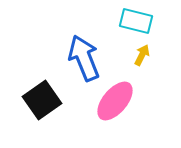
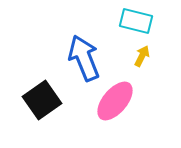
yellow arrow: moved 1 px down
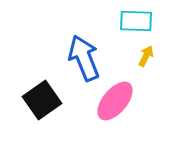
cyan rectangle: rotated 12 degrees counterclockwise
yellow arrow: moved 4 px right
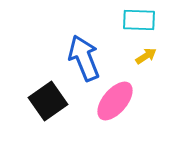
cyan rectangle: moved 3 px right, 1 px up
yellow arrow: rotated 30 degrees clockwise
black square: moved 6 px right, 1 px down
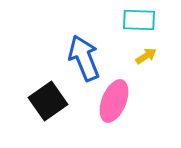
pink ellipse: moved 1 px left; rotated 18 degrees counterclockwise
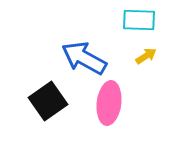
blue arrow: rotated 39 degrees counterclockwise
pink ellipse: moved 5 px left, 2 px down; rotated 15 degrees counterclockwise
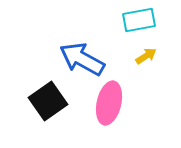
cyan rectangle: rotated 12 degrees counterclockwise
blue arrow: moved 2 px left, 1 px down
pink ellipse: rotated 6 degrees clockwise
